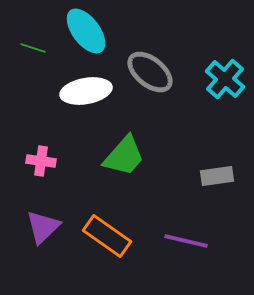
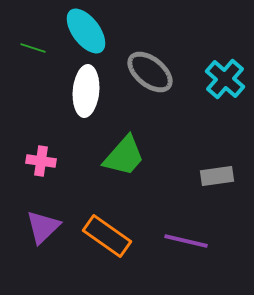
white ellipse: rotated 75 degrees counterclockwise
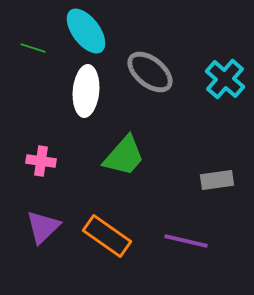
gray rectangle: moved 4 px down
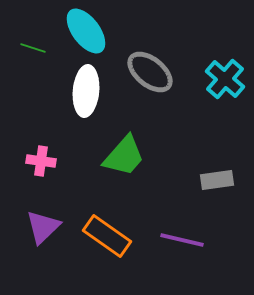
purple line: moved 4 px left, 1 px up
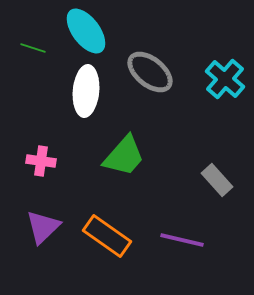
gray rectangle: rotated 56 degrees clockwise
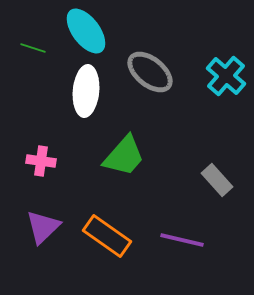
cyan cross: moved 1 px right, 3 px up
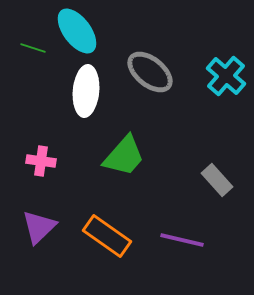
cyan ellipse: moved 9 px left
purple triangle: moved 4 px left
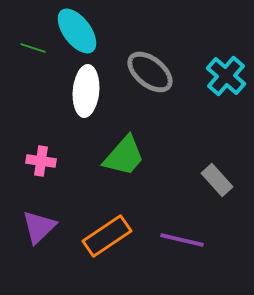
orange rectangle: rotated 69 degrees counterclockwise
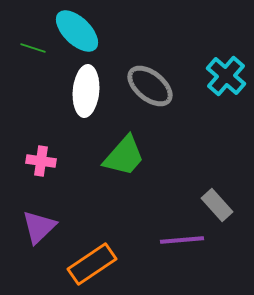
cyan ellipse: rotated 9 degrees counterclockwise
gray ellipse: moved 14 px down
gray rectangle: moved 25 px down
orange rectangle: moved 15 px left, 28 px down
purple line: rotated 18 degrees counterclockwise
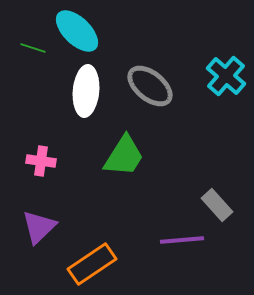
green trapezoid: rotated 9 degrees counterclockwise
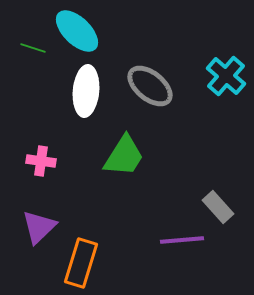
gray rectangle: moved 1 px right, 2 px down
orange rectangle: moved 11 px left, 1 px up; rotated 39 degrees counterclockwise
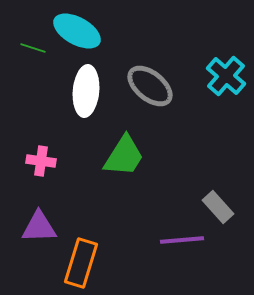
cyan ellipse: rotated 15 degrees counterclockwise
purple triangle: rotated 42 degrees clockwise
